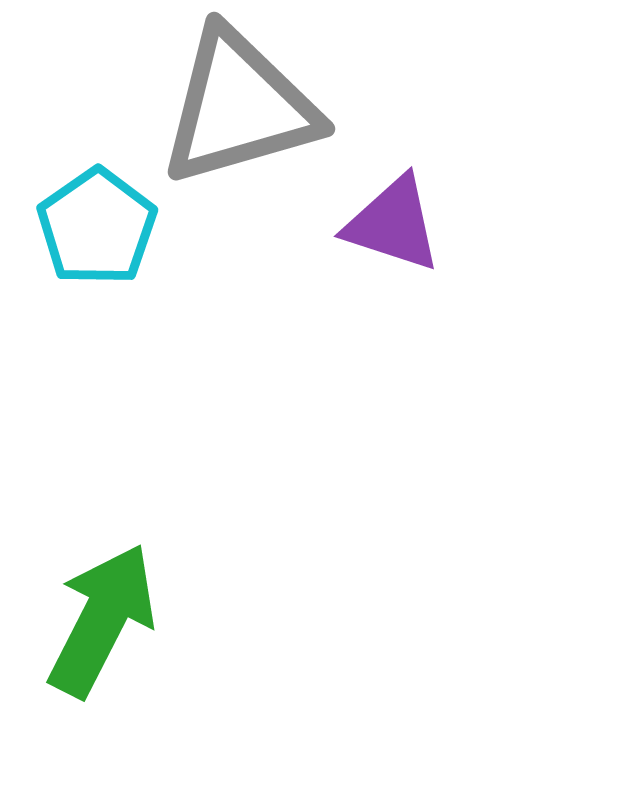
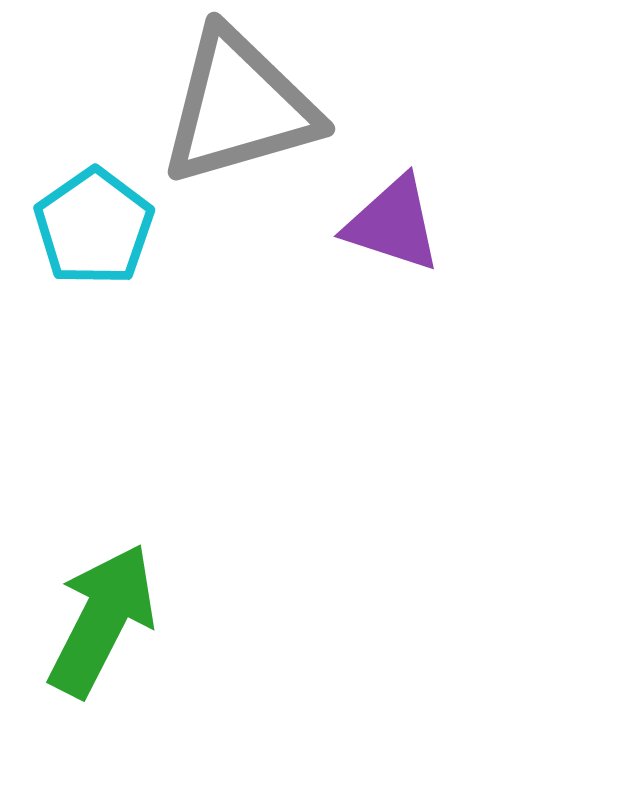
cyan pentagon: moved 3 px left
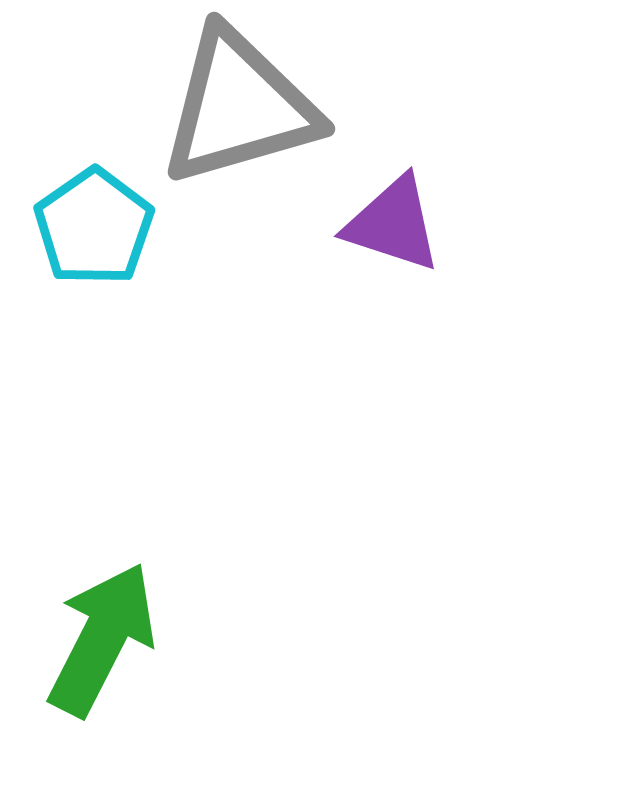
green arrow: moved 19 px down
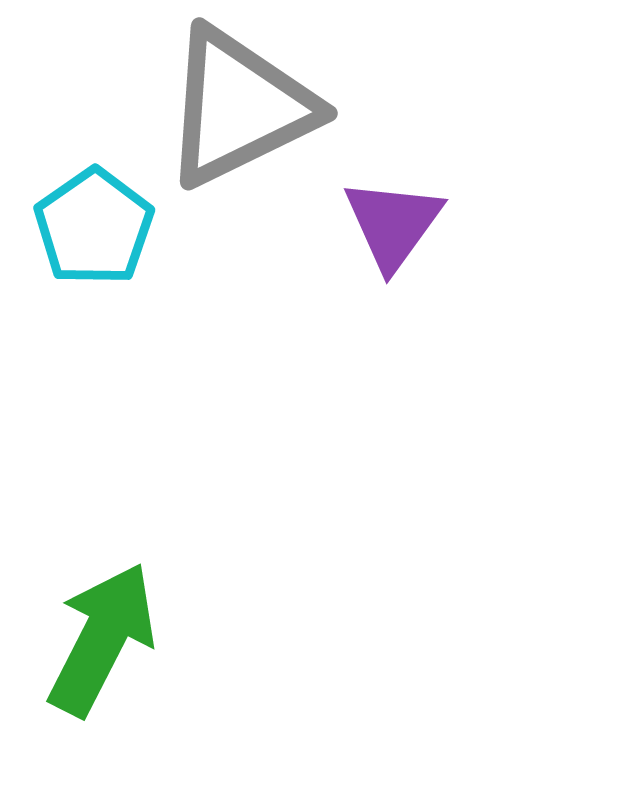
gray triangle: rotated 10 degrees counterclockwise
purple triangle: rotated 48 degrees clockwise
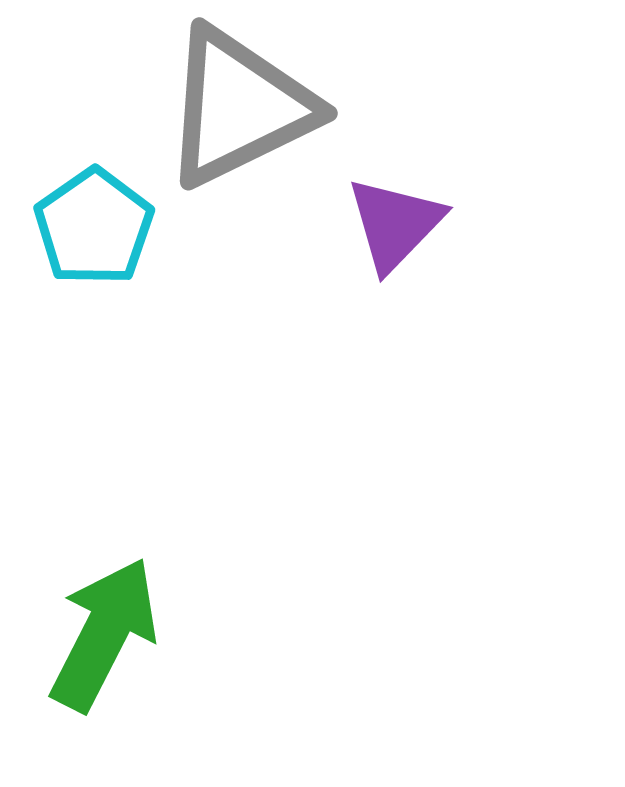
purple triangle: moved 2 px right; rotated 8 degrees clockwise
green arrow: moved 2 px right, 5 px up
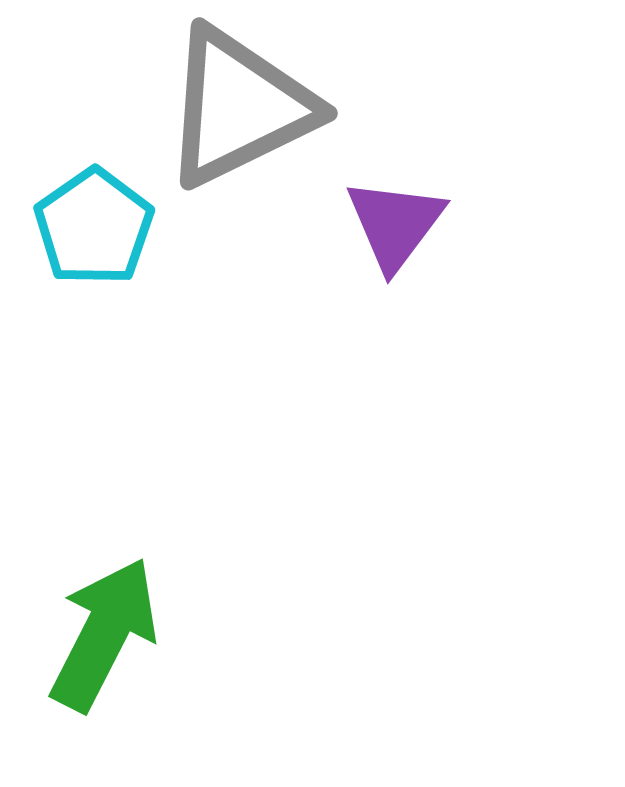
purple triangle: rotated 7 degrees counterclockwise
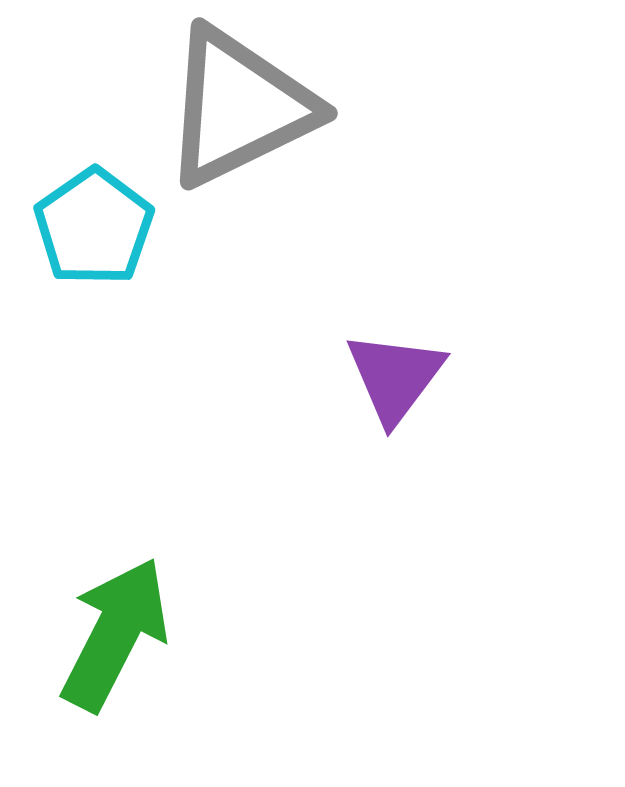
purple triangle: moved 153 px down
green arrow: moved 11 px right
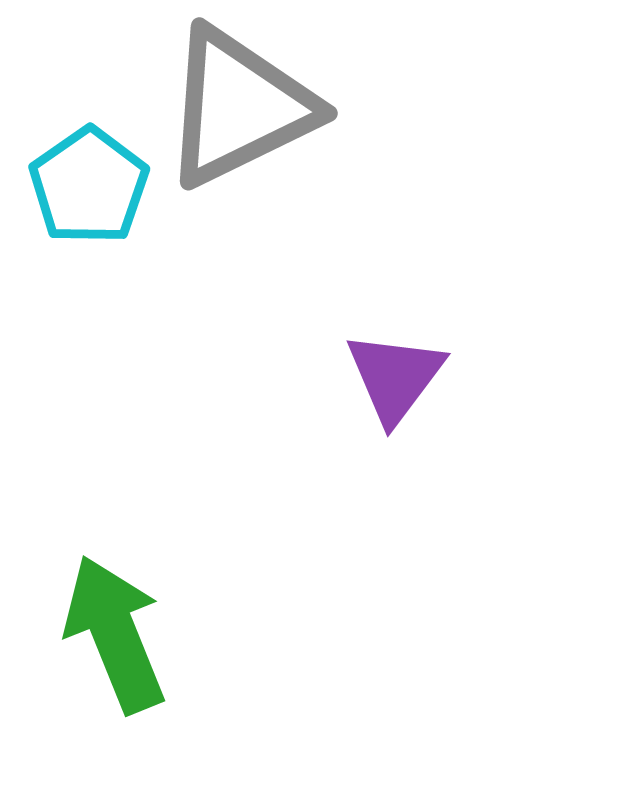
cyan pentagon: moved 5 px left, 41 px up
green arrow: rotated 49 degrees counterclockwise
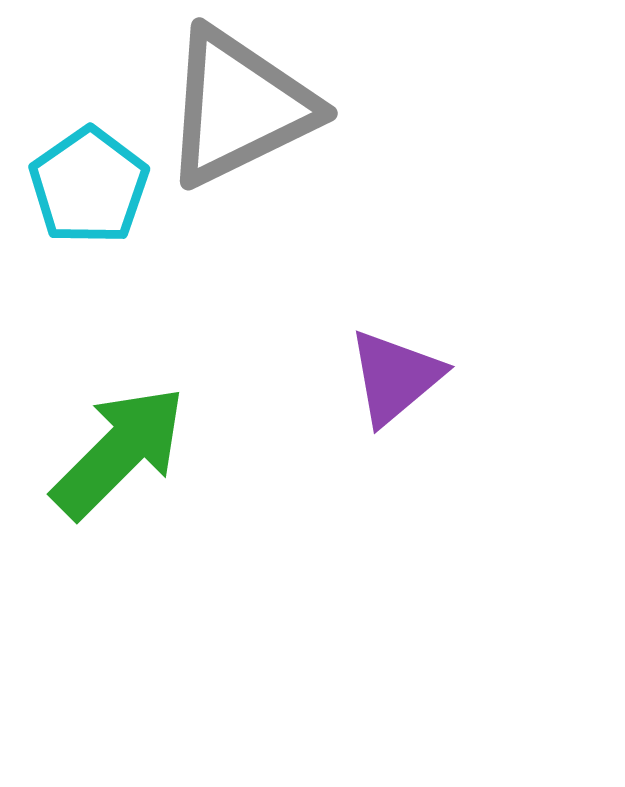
purple triangle: rotated 13 degrees clockwise
green arrow: moved 4 px right, 182 px up; rotated 67 degrees clockwise
